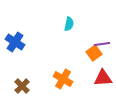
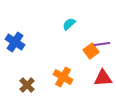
cyan semicircle: rotated 144 degrees counterclockwise
orange square: moved 3 px left, 2 px up
orange cross: moved 2 px up
brown cross: moved 5 px right, 1 px up
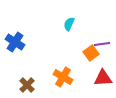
cyan semicircle: rotated 24 degrees counterclockwise
orange square: moved 2 px down
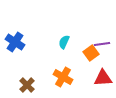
cyan semicircle: moved 5 px left, 18 px down
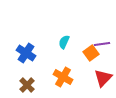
blue cross: moved 11 px right, 11 px down
red triangle: rotated 42 degrees counterclockwise
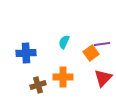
blue cross: rotated 36 degrees counterclockwise
orange cross: rotated 30 degrees counterclockwise
brown cross: moved 11 px right; rotated 28 degrees clockwise
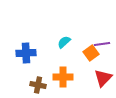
cyan semicircle: rotated 24 degrees clockwise
brown cross: rotated 28 degrees clockwise
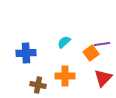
orange cross: moved 2 px right, 1 px up
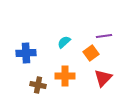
purple line: moved 2 px right, 8 px up
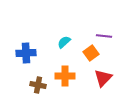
purple line: rotated 14 degrees clockwise
